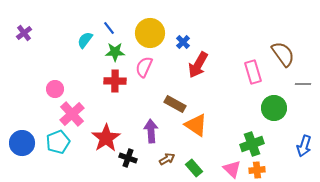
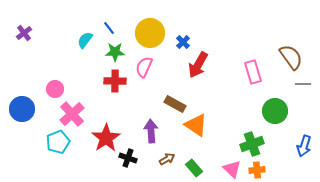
brown semicircle: moved 8 px right, 3 px down
green circle: moved 1 px right, 3 px down
blue circle: moved 34 px up
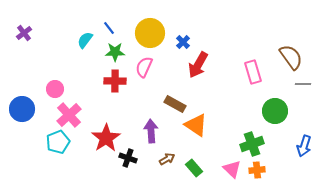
pink cross: moved 3 px left, 1 px down
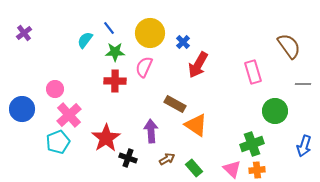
brown semicircle: moved 2 px left, 11 px up
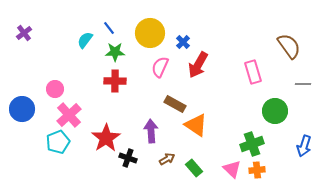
pink semicircle: moved 16 px right
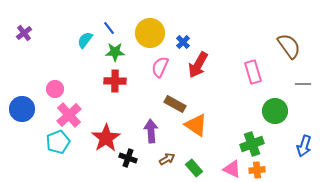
pink triangle: rotated 18 degrees counterclockwise
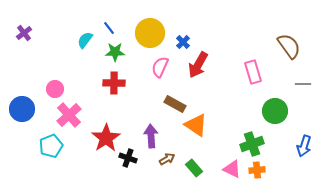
red cross: moved 1 px left, 2 px down
purple arrow: moved 5 px down
cyan pentagon: moved 7 px left, 4 px down
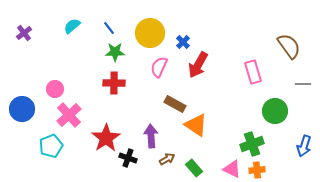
cyan semicircle: moved 13 px left, 14 px up; rotated 12 degrees clockwise
pink semicircle: moved 1 px left
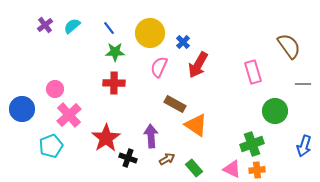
purple cross: moved 21 px right, 8 px up
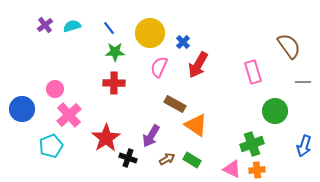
cyan semicircle: rotated 24 degrees clockwise
gray line: moved 2 px up
purple arrow: rotated 145 degrees counterclockwise
green rectangle: moved 2 px left, 8 px up; rotated 18 degrees counterclockwise
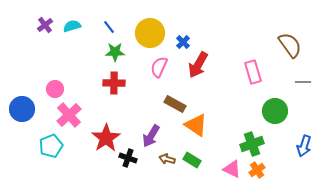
blue line: moved 1 px up
brown semicircle: moved 1 px right, 1 px up
brown arrow: rotated 133 degrees counterclockwise
orange cross: rotated 28 degrees counterclockwise
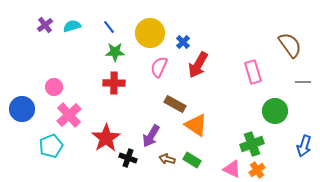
pink circle: moved 1 px left, 2 px up
